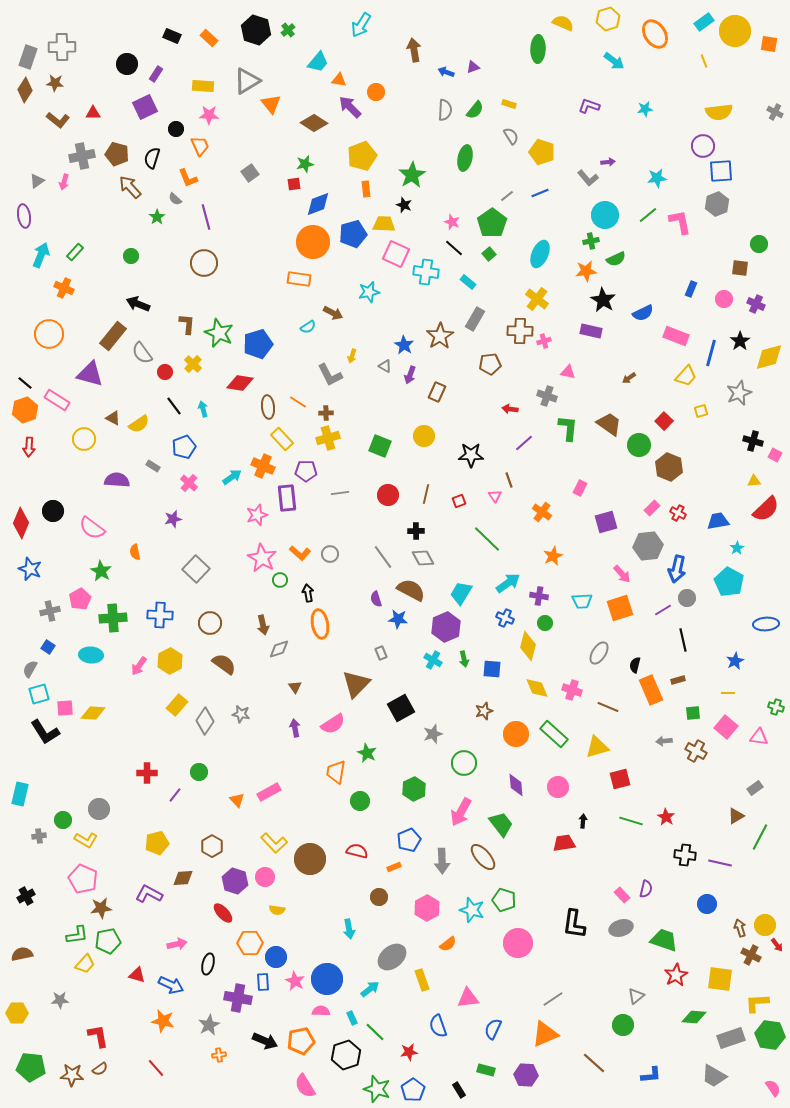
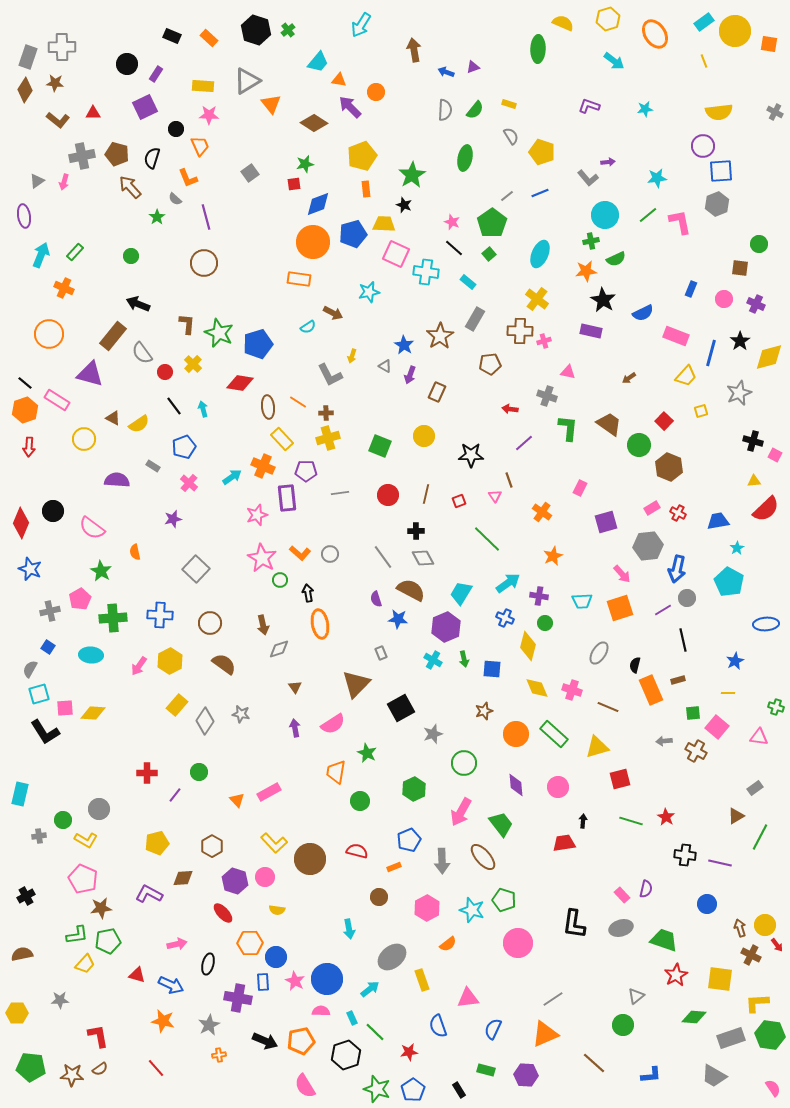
pink rectangle at (652, 508): rotated 14 degrees clockwise
pink square at (726, 727): moved 9 px left
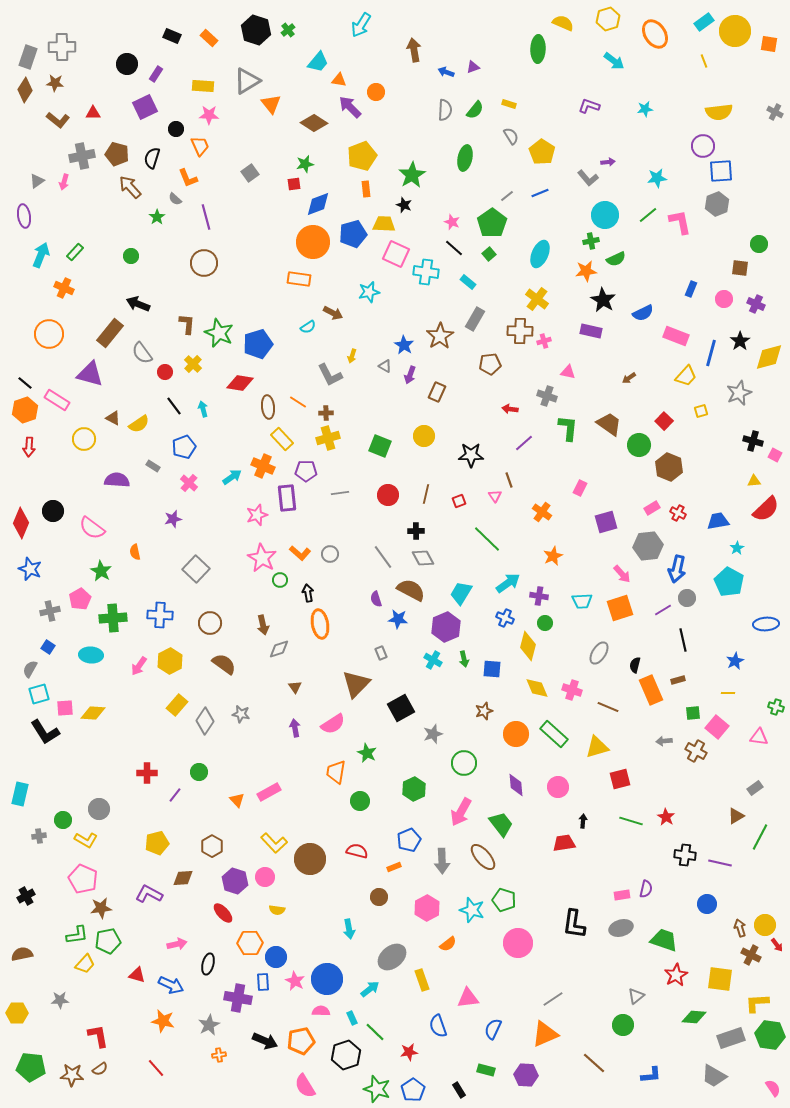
yellow pentagon at (542, 152): rotated 15 degrees clockwise
brown rectangle at (113, 336): moved 3 px left, 3 px up
pink rectangle at (622, 895): rotated 56 degrees counterclockwise
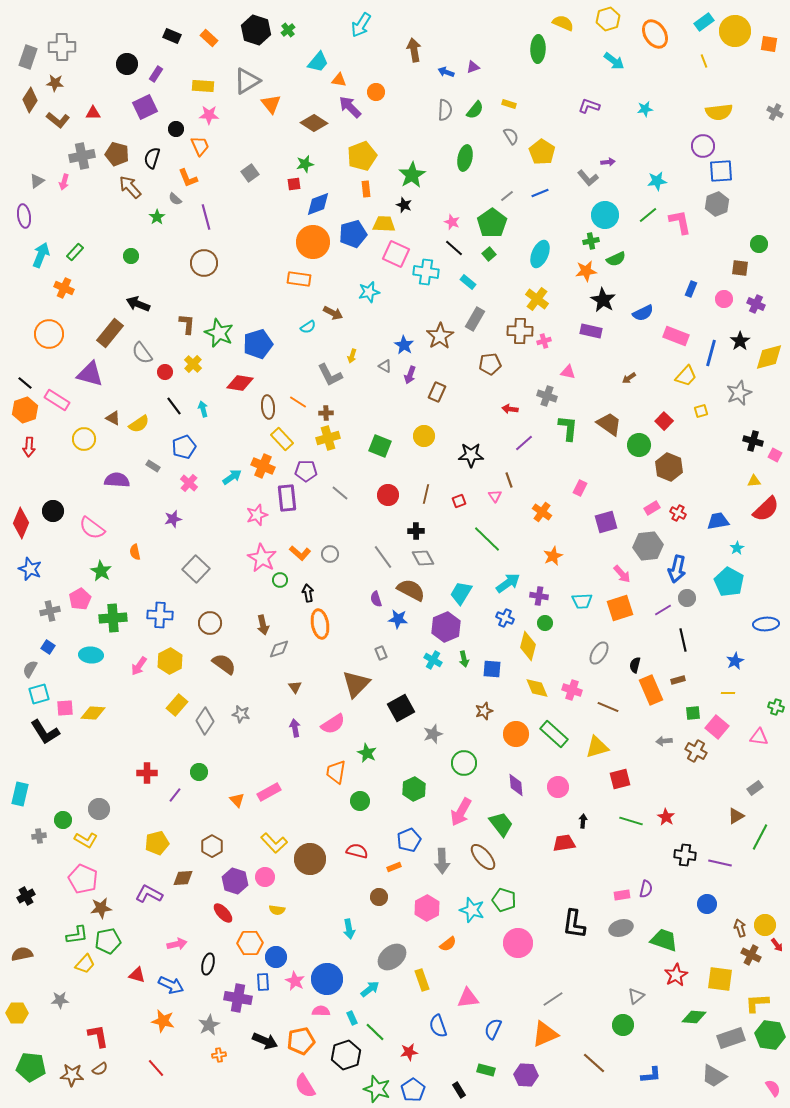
brown diamond at (25, 90): moved 5 px right, 10 px down
cyan star at (657, 178): moved 3 px down
gray line at (340, 493): rotated 48 degrees clockwise
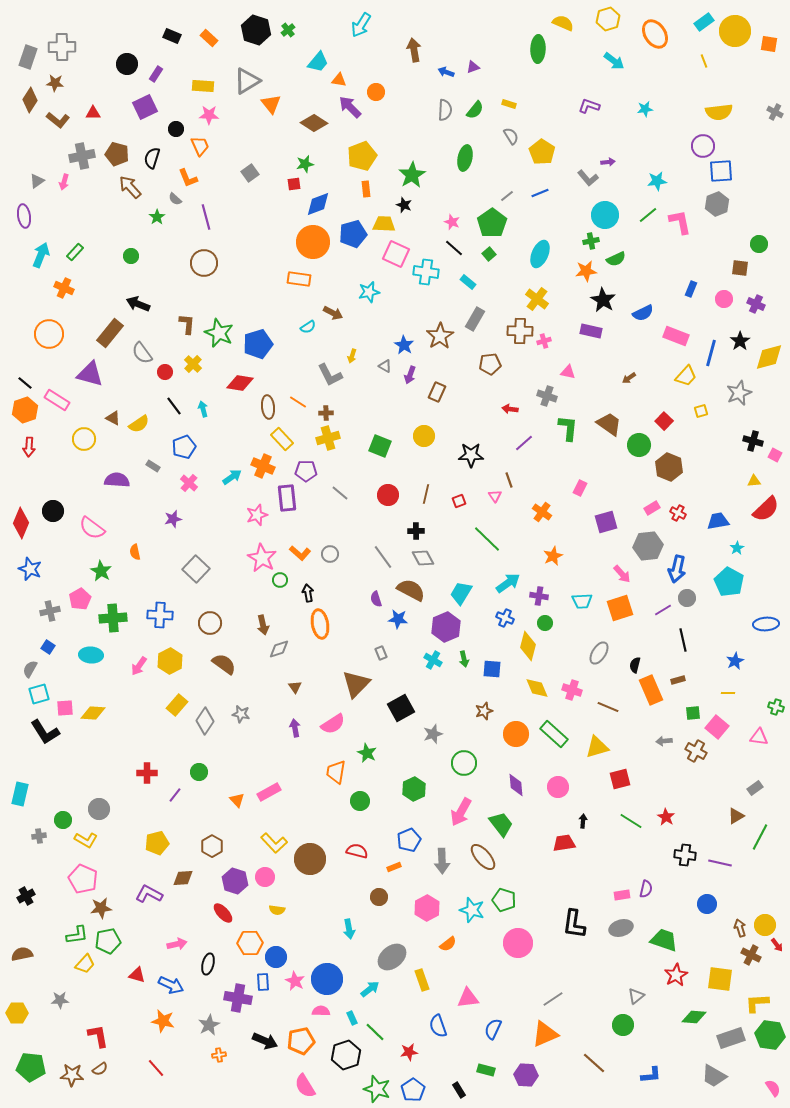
green line at (631, 821): rotated 15 degrees clockwise
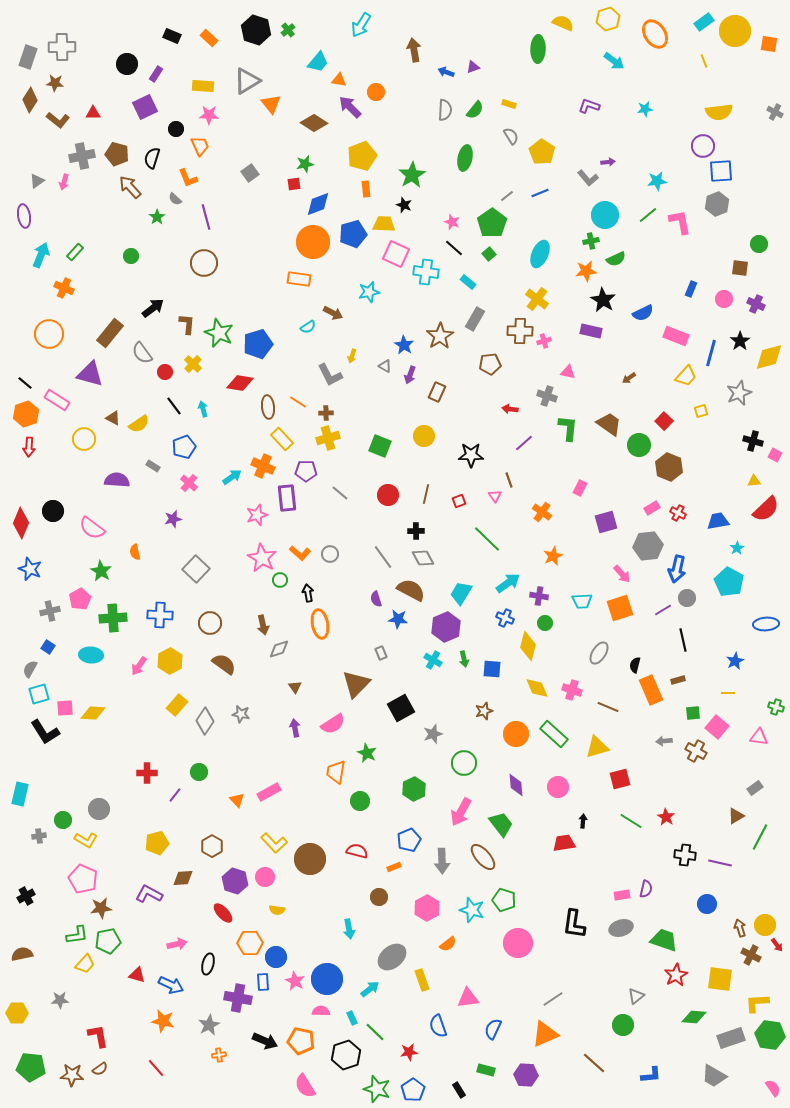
black arrow at (138, 304): moved 15 px right, 4 px down; rotated 120 degrees clockwise
orange hexagon at (25, 410): moved 1 px right, 4 px down
orange pentagon at (301, 1041): rotated 24 degrees clockwise
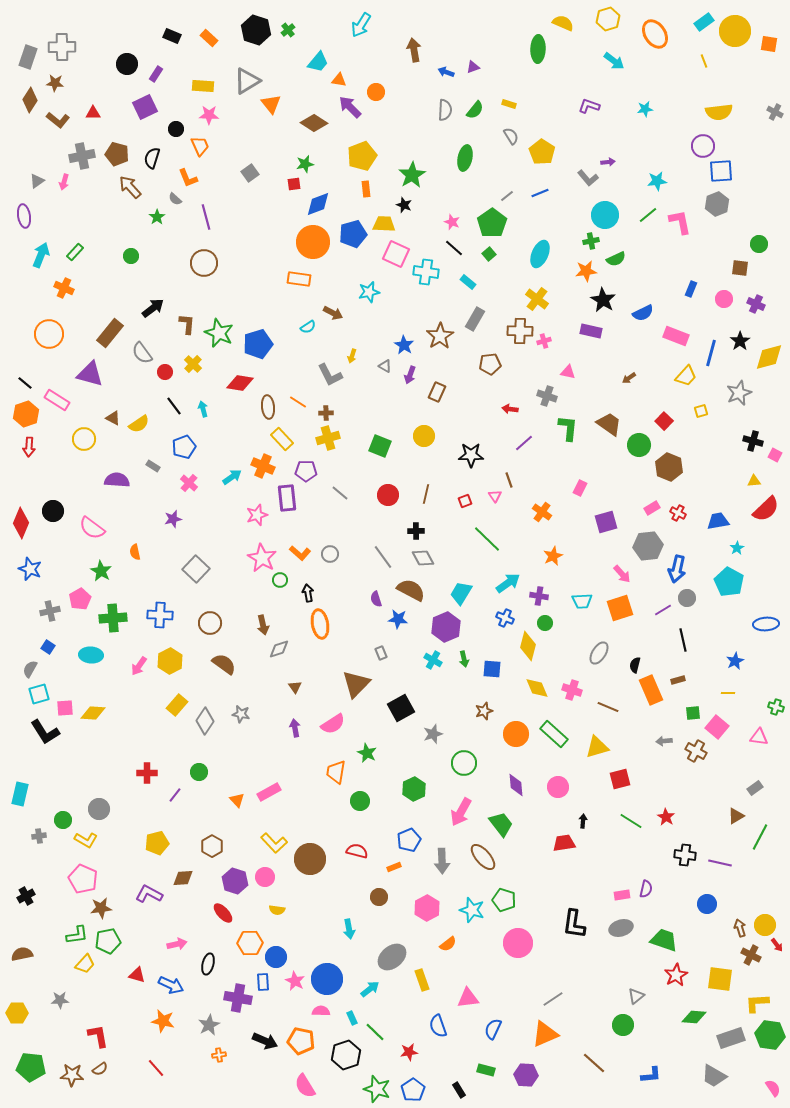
red square at (459, 501): moved 6 px right
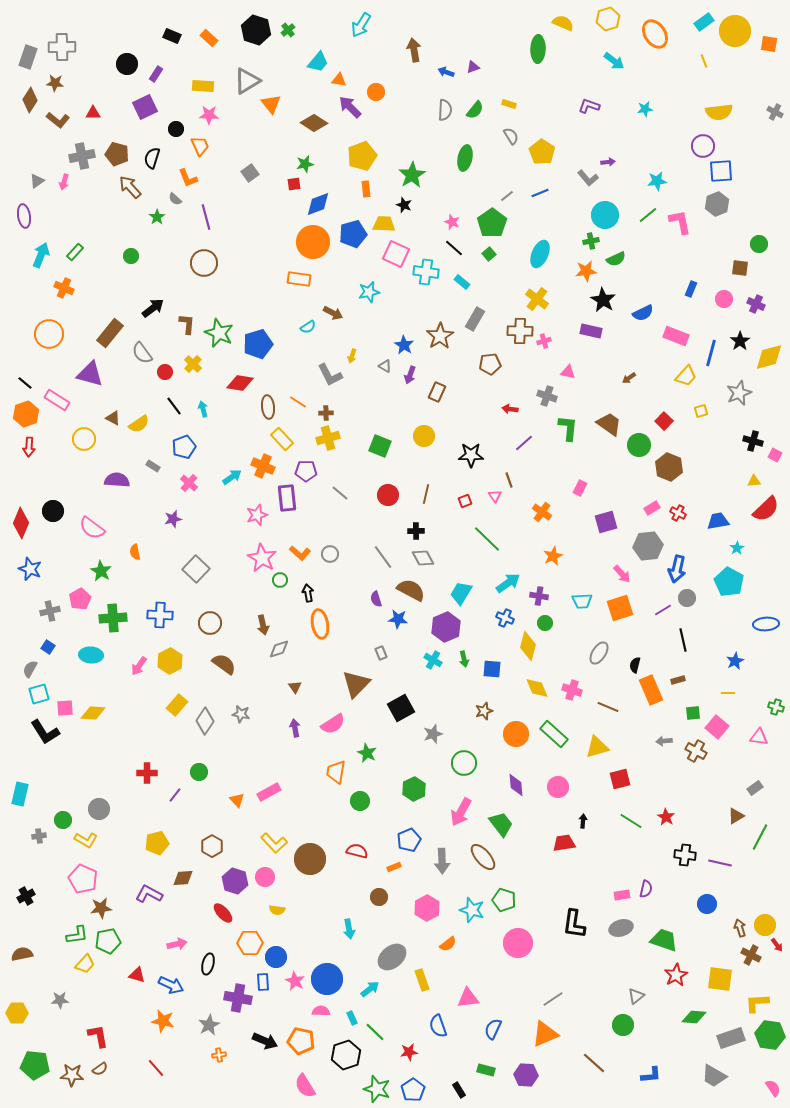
cyan rectangle at (468, 282): moved 6 px left
green pentagon at (31, 1067): moved 4 px right, 2 px up
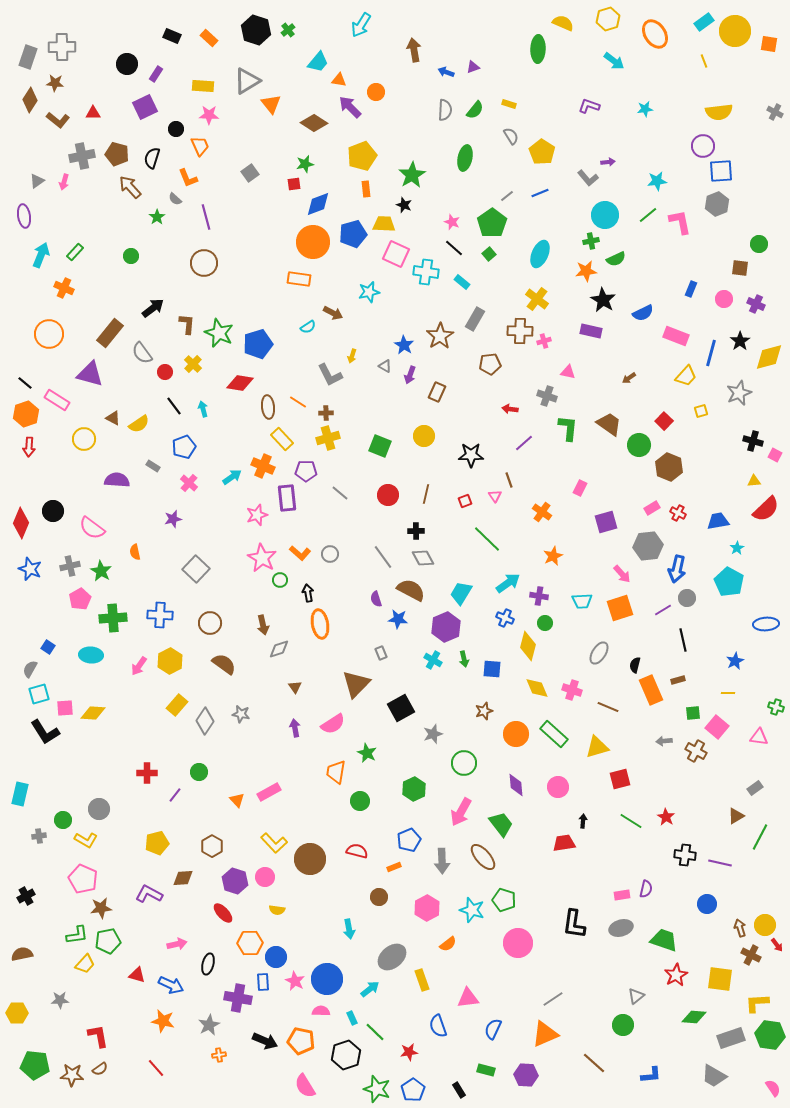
gray cross at (50, 611): moved 20 px right, 45 px up
